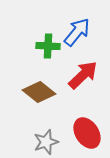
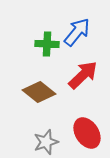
green cross: moved 1 px left, 2 px up
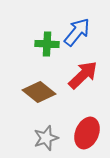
red ellipse: rotated 56 degrees clockwise
gray star: moved 4 px up
